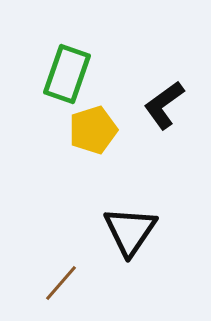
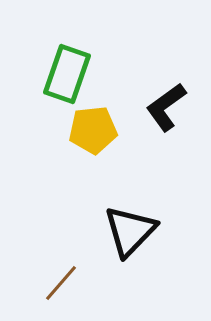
black L-shape: moved 2 px right, 2 px down
yellow pentagon: rotated 12 degrees clockwise
black triangle: rotated 10 degrees clockwise
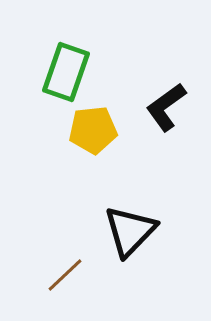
green rectangle: moved 1 px left, 2 px up
brown line: moved 4 px right, 8 px up; rotated 6 degrees clockwise
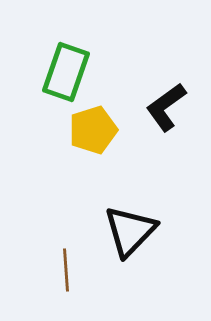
yellow pentagon: rotated 12 degrees counterclockwise
brown line: moved 1 px right, 5 px up; rotated 51 degrees counterclockwise
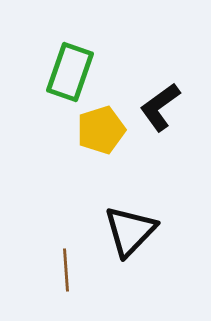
green rectangle: moved 4 px right
black L-shape: moved 6 px left
yellow pentagon: moved 8 px right
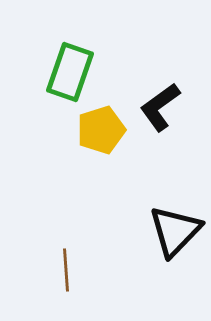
black triangle: moved 45 px right
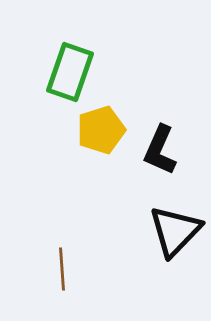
black L-shape: moved 43 px down; rotated 30 degrees counterclockwise
brown line: moved 4 px left, 1 px up
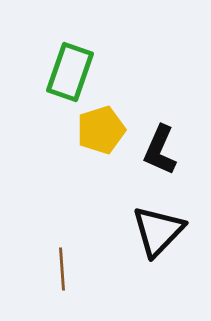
black triangle: moved 17 px left
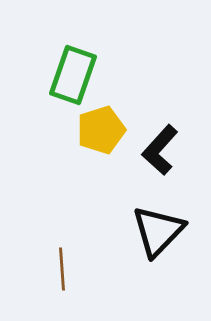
green rectangle: moved 3 px right, 3 px down
black L-shape: rotated 18 degrees clockwise
